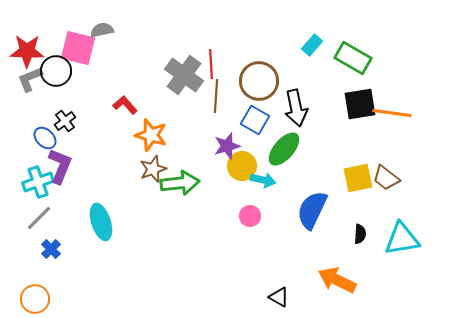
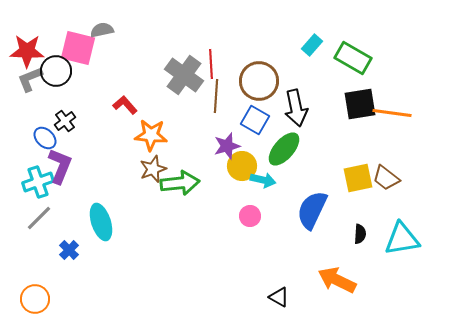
orange star: rotated 12 degrees counterclockwise
blue cross: moved 18 px right, 1 px down
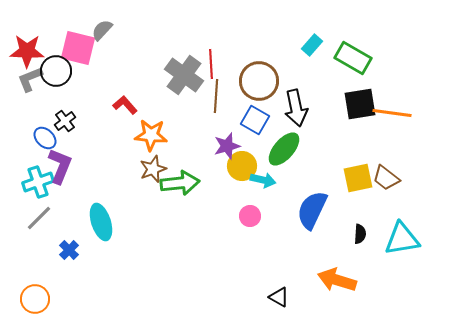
gray semicircle: rotated 35 degrees counterclockwise
orange arrow: rotated 9 degrees counterclockwise
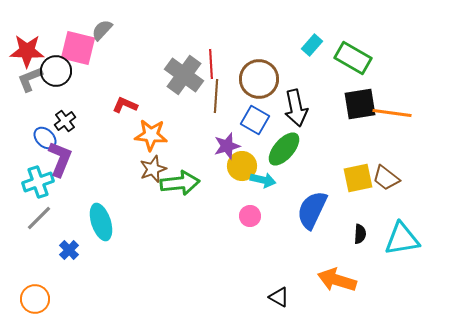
brown circle: moved 2 px up
red L-shape: rotated 25 degrees counterclockwise
purple L-shape: moved 7 px up
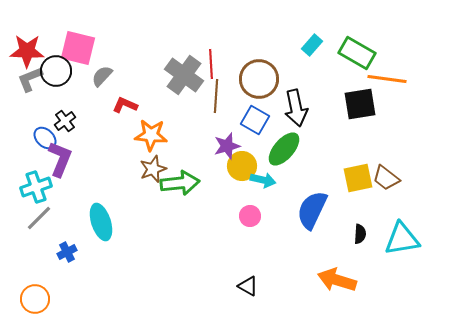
gray semicircle: moved 46 px down
green rectangle: moved 4 px right, 5 px up
orange line: moved 5 px left, 34 px up
cyan cross: moved 2 px left, 5 px down
blue cross: moved 2 px left, 2 px down; rotated 18 degrees clockwise
black triangle: moved 31 px left, 11 px up
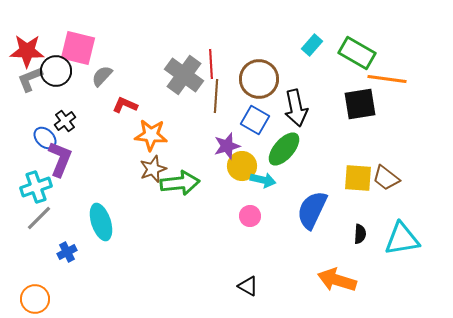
yellow square: rotated 16 degrees clockwise
